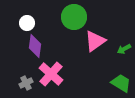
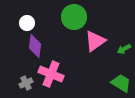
pink cross: rotated 20 degrees counterclockwise
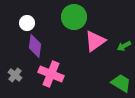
green arrow: moved 3 px up
gray cross: moved 11 px left, 8 px up; rotated 24 degrees counterclockwise
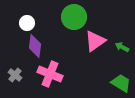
green arrow: moved 2 px left, 1 px down; rotated 56 degrees clockwise
pink cross: moved 1 px left
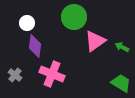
pink cross: moved 2 px right
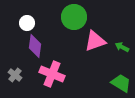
pink triangle: rotated 15 degrees clockwise
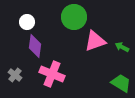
white circle: moved 1 px up
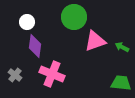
green trapezoid: rotated 25 degrees counterclockwise
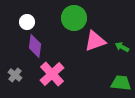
green circle: moved 1 px down
pink cross: rotated 25 degrees clockwise
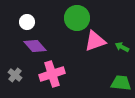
green circle: moved 3 px right
purple diamond: rotated 50 degrees counterclockwise
pink cross: rotated 25 degrees clockwise
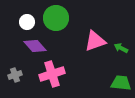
green circle: moved 21 px left
green arrow: moved 1 px left, 1 px down
gray cross: rotated 32 degrees clockwise
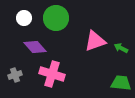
white circle: moved 3 px left, 4 px up
purple diamond: moved 1 px down
pink cross: rotated 35 degrees clockwise
